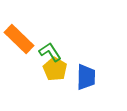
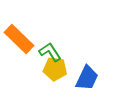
yellow pentagon: rotated 25 degrees counterclockwise
blue trapezoid: moved 1 px right, 1 px down; rotated 24 degrees clockwise
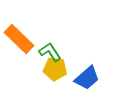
blue trapezoid: rotated 24 degrees clockwise
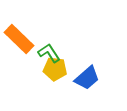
green L-shape: moved 1 px left, 1 px down
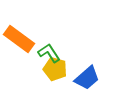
orange rectangle: rotated 8 degrees counterclockwise
yellow pentagon: rotated 10 degrees clockwise
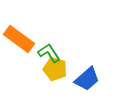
blue trapezoid: moved 1 px down
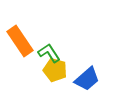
orange rectangle: moved 1 px right, 2 px down; rotated 20 degrees clockwise
yellow pentagon: moved 1 px down
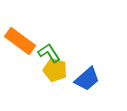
orange rectangle: rotated 20 degrees counterclockwise
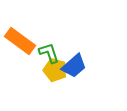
green L-shape: rotated 15 degrees clockwise
blue trapezoid: moved 13 px left, 13 px up
